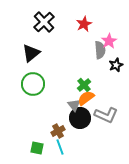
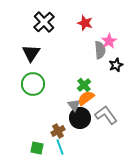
red star: moved 1 px right, 1 px up; rotated 28 degrees counterclockwise
black triangle: rotated 18 degrees counterclockwise
gray L-shape: rotated 150 degrees counterclockwise
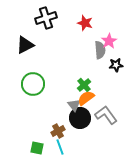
black cross: moved 2 px right, 4 px up; rotated 25 degrees clockwise
black triangle: moved 6 px left, 8 px up; rotated 30 degrees clockwise
black star: rotated 16 degrees clockwise
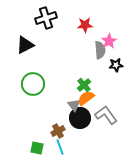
red star: moved 2 px down; rotated 21 degrees counterclockwise
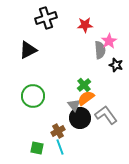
black triangle: moved 3 px right, 5 px down
black star: rotated 24 degrees clockwise
green circle: moved 12 px down
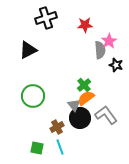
brown cross: moved 1 px left, 4 px up
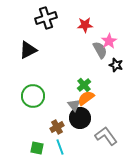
gray semicircle: rotated 24 degrees counterclockwise
gray L-shape: moved 21 px down
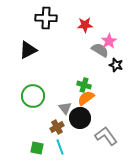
black cross: rotated 20 degrees clockwise
gray semicircle: rotated 30 degrees counterclockwise
green cross: rotated 32 degrees counterclockwise
gray triangle: moved 9 px left, 3 px down
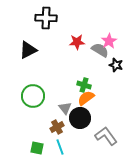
red star: moved 8 px left, 17 px down
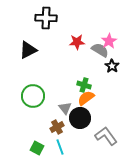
black star: moved 4 px left, 1 px down; rotated 16 degrees clockwise
green square: rotated 16 degrees clockwise
